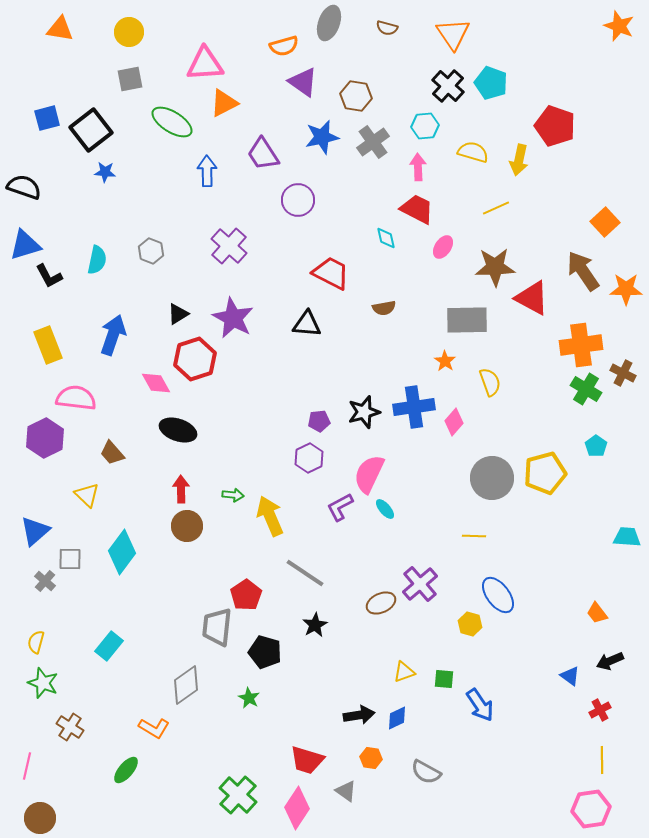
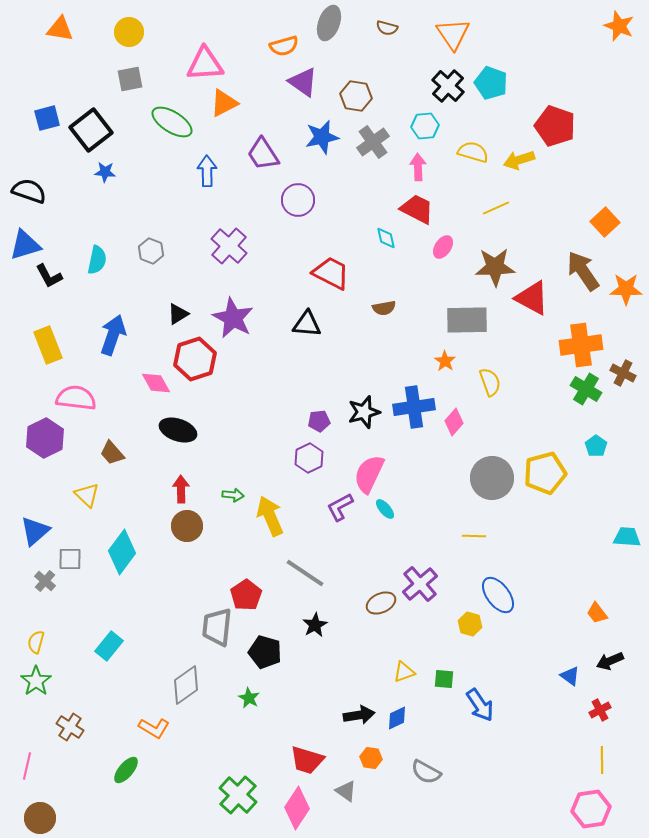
yellow arrow at (519, 160): rotated 60 degrees clockwise
black semicircle at (24, 187): moved 5 px right, 4 px down
green star at (43, 683): moved 7 px left, 2 px up; rotated 16 degrees clockwise
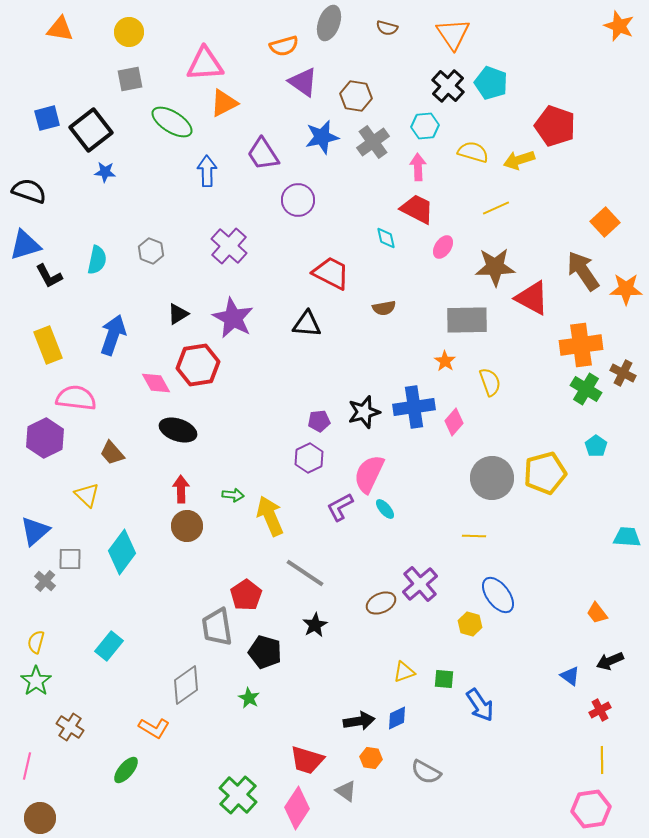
red hexagon at (195, 359): moved 3 px right, 6 px down; rotated 9 degrees clockwise
gray trapezoid at (217, 627): rotated 15 degrees counterclockwise
black arrow at (359, 715): moved 6 px down
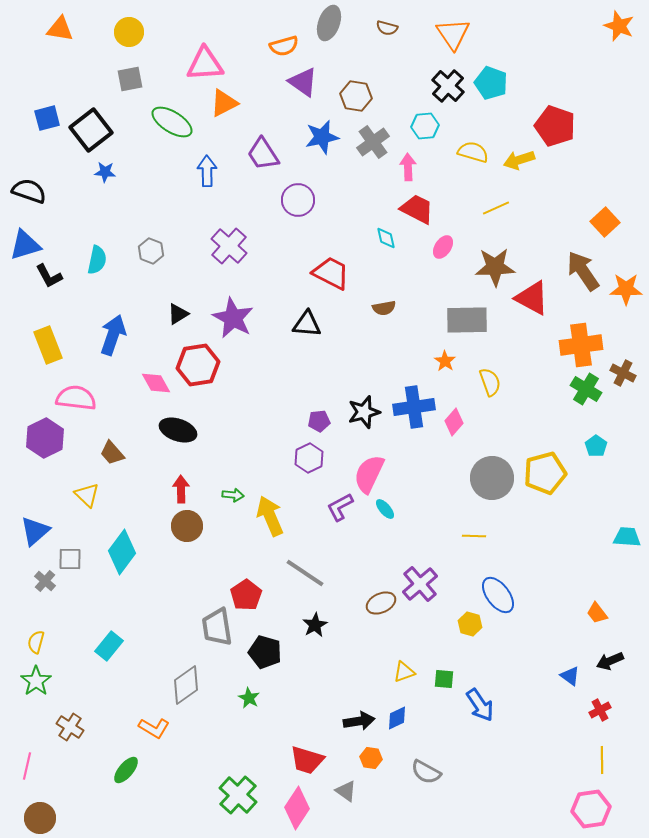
pink arrow at (418, 167): moved 10 px left
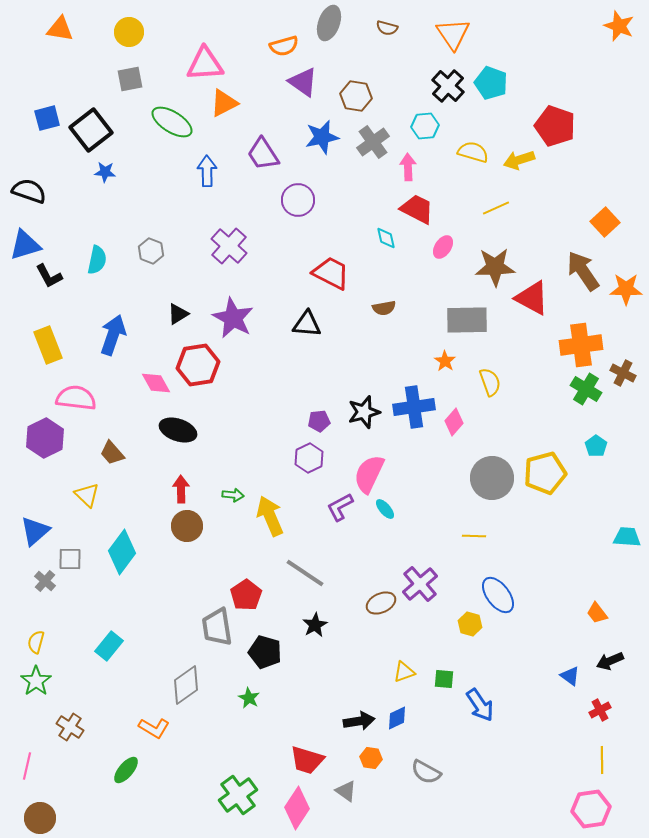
green cross at (238, 795): rotated 12 degrees clockwise
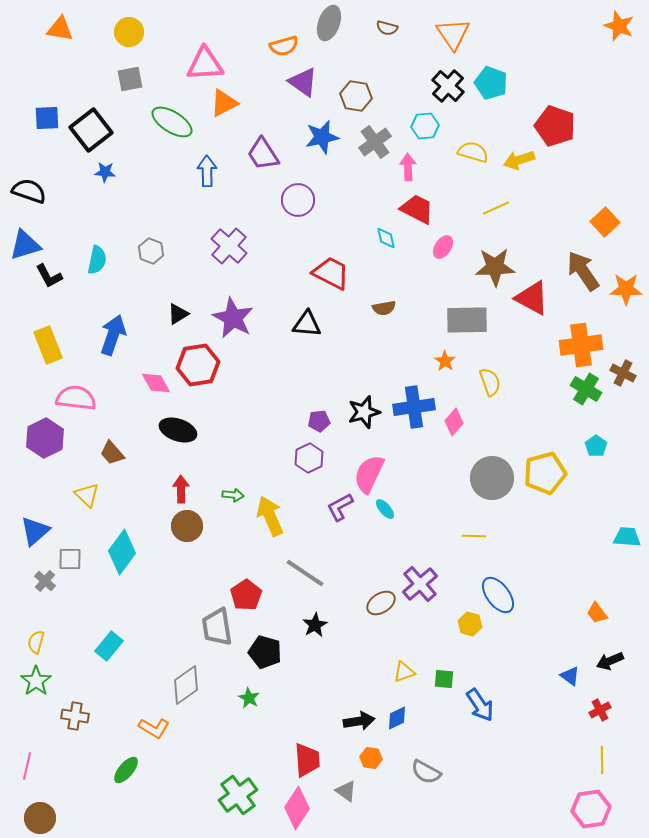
blue square at (47, 118): rotated 12 degrees clockwise
gray cross at (373, 142): moved 2 px right
brown ellipse at (381, 603): rotated 8 degrees counterclockwise
brown cross at (70, 727): moved 5 px right, 11 px up; rotated 24 degrees counterclockwise
red trapezoid at (307, 760): rotated 111 degrees counterclockwise
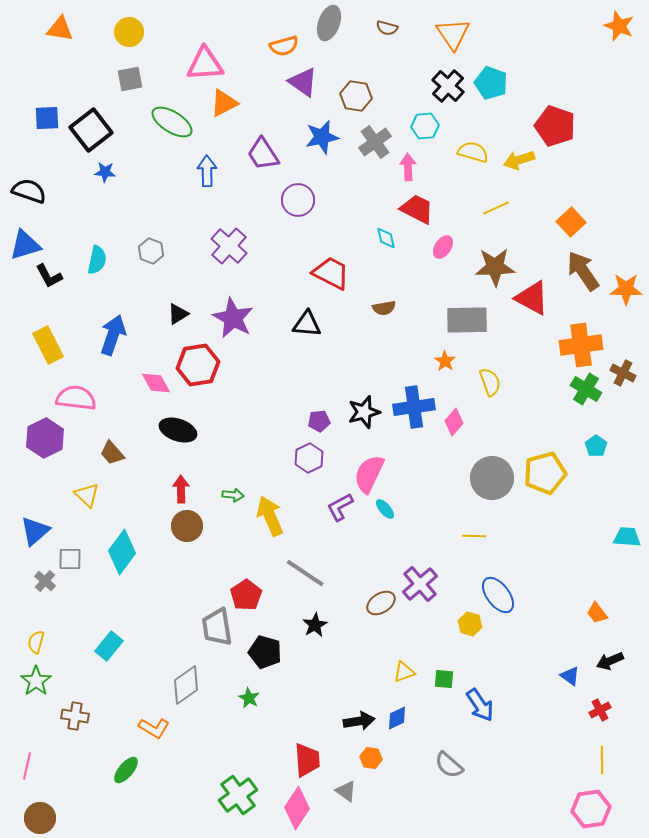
orange square at (605, 222): moved 34 px left
yellow rectangle at (48, 345): rotated 6 degrees counterclockwise
gray semicircle at (426, 772): moved 23 px right, 7 px up; rotated 12 degrees clockwise
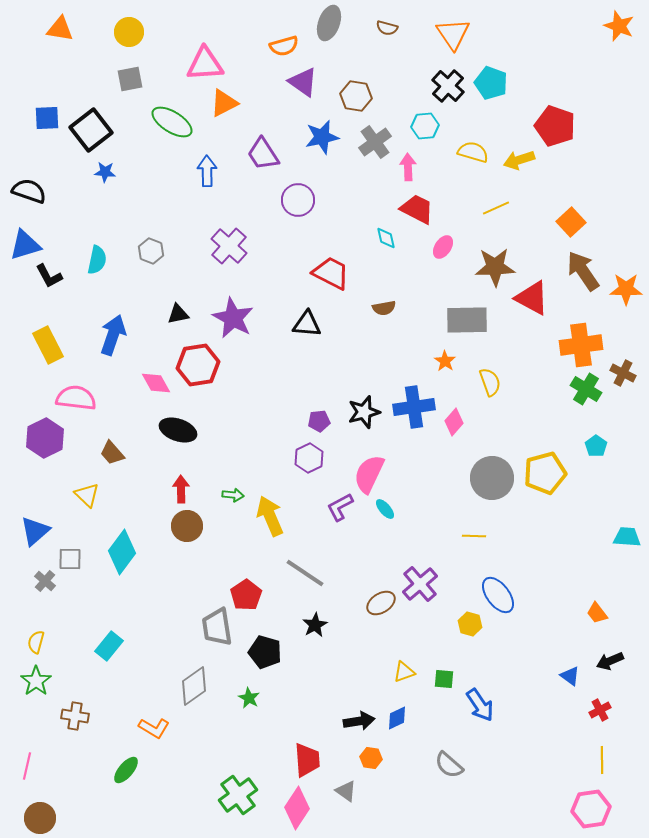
black triangle at (178, 314): rotated 20 degrees clockwise
gray diamond at (186, 685): moved 8 px right, 1 px down
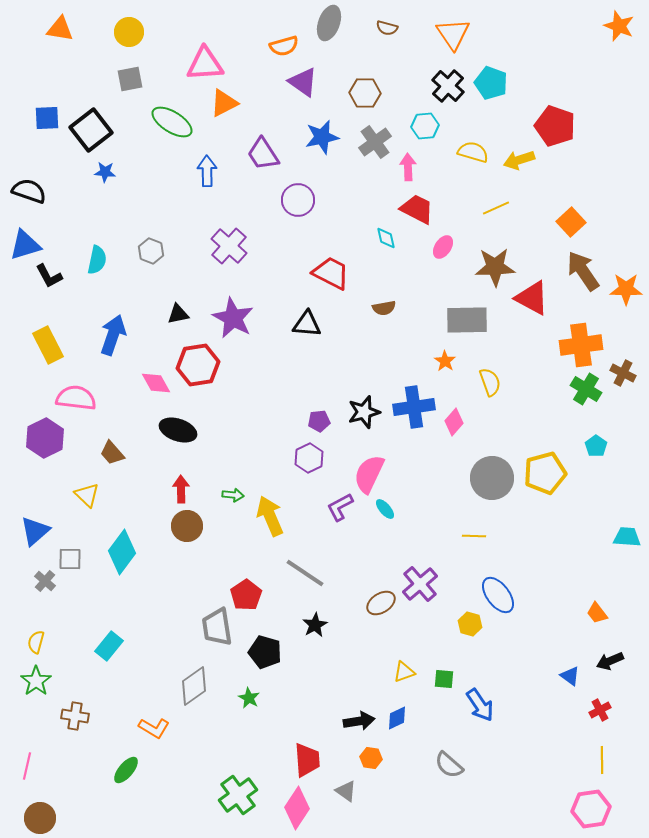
brown hexagon at (356, 96): moved 9 px right, 3 px up; rotated 8 degrees counterclockwise
